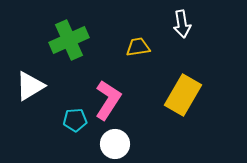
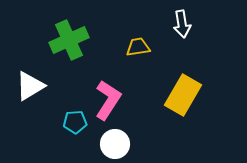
cyan pentagon: moved 2 px down
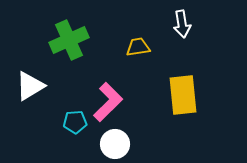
yellow rectangle: rotated 36 degrees counterclockwise
pink L-shape: moved 2 px down; rotated 12 degrees clockwise
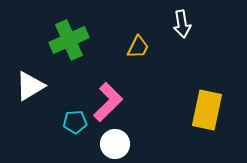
yellow trapezoid: rotated 125 degrees clockwise
yellow rectangle: moved 24 px right, 15 px down; rotated 18 degrees clockwise
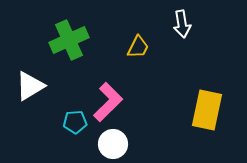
white circle: moved 2 px left
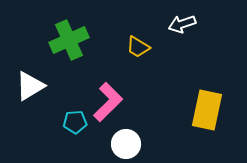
white arrow: rotated 80 degrees clockwise
yellow trapezoid: rotated 95 degrees clockwise
white circle: moved 13 px right
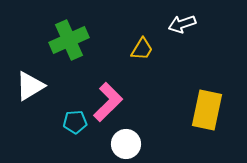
yellow trapezoid: moved 4 px right, 2 px down; rotated 90 degrees counterclockwise
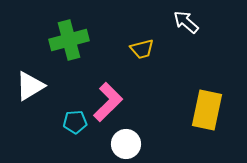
white arrow: moved 4 px right, 2 px up; rotated 60 degrees clockwise
green cross: rotated 9 degrees clockwise
yellow trapezoid: rotated 45 degrees clockwise
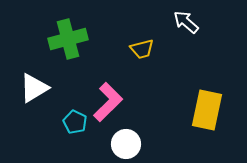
green cross: moved 1 px left, 1 px up
white triangle: moved 4 px right, 2 px down
cyan pentagon: rotated 30 degrees clockwise
